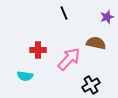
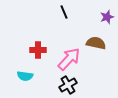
black line: moved 1 px up
black cross: moved 23 px left
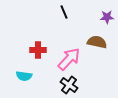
purple star: rotated 16 degrees clockwise
brown semicircle: moved 1 px right, 1 px up
cyan semicircle: moved 1 px left
black cross: moved 1 px right; rotated 24 degrees counterclockwise
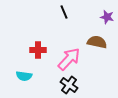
purple star: rotated 16 degrees clockwise
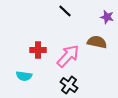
black line: moved 1 px right, 1 px up; rotated 24 degrees counterclockwise
pink arrow: moved 1 px left, 3 px up
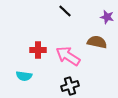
pink arrow: rotated 100 degrees counterclockwise
black cross: moved 1 px right, 1 px down; rotated 36 degrees clockwise
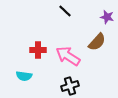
brown semicircle: rotated 120 degrees clockwise
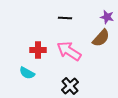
black line: moved 7 px down; rotated 40 degrees counterclockwise
brown semicircle: moved 4 px right, 4 px up
pink arrow: moved 1 px right, 5 px up
cyan semicircle: moved 3 px right, 3 px up; rotated 21 degrees clockwise
black cross: rotated 24 degrees counterclockwise
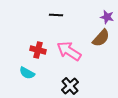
black line: moved 9 px left, 3 px up
red cross: rotated 14 degrees clockwise
